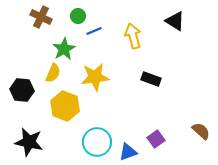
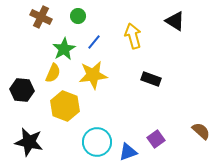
blue line: moved 11 px down; rotated 28 degrees counterclockwise
yellow star: moved 2 px left, 2 px up
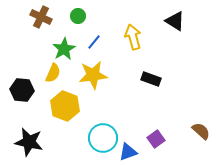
yellow arrow: moved 1 px down
cyan circle: moved 6 px right, 4 px up
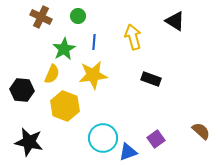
blue line: rotated 35 degrees counterclockwise
yellow semicircle: moved 1 px left, 1 px down
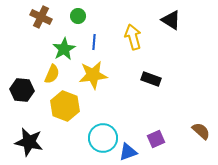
black triangle: moved 4 px left, 1 px up
purple square: rotated 12 degrees clockwise
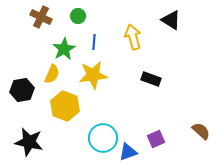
black hexagon: rotated 15 degrees counterclockwise
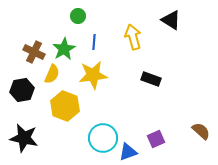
brown cross: moved 7 px left, 35 px down
black star: moved 5 px left, 4 px up
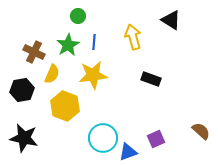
green star: moved 4 px right, 4 px up
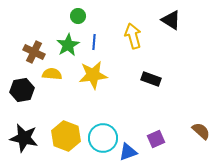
yellow arrow: moved 1 px up
yellow semicircle: rotated 108 degrees counterclockwise
yellow hexagon: moved 1 px right, 30 px down
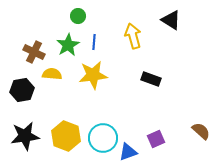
black star: moved 1 px right, 2 px up; rotated 20 degrees counterclockwise
